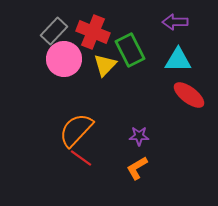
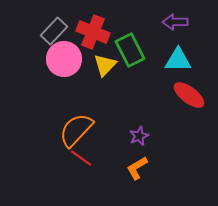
purple star: rotated 24 degrees counterclockwise
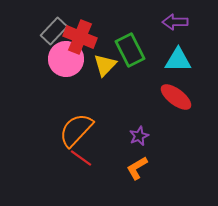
red cross: moved 13 px left, 5 px down
pink circle: moved 2 px right
red ellipse: moved 13 px left, 2 px down
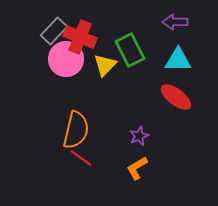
orange semicircle: rotated 150 degrees clockwise
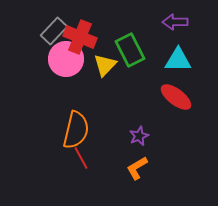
red line: rotated 25 degrees clockwise
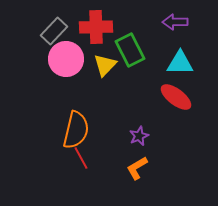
red cross: moved 16 px right, 10 px up; rotated 24 degrees counterclockwise
cyan triangle: moved 2 px right, 3 px down
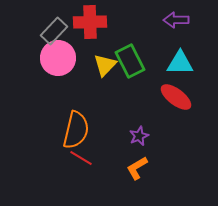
purple arrow: moved 1 px right, 2 px up
red cross: moved 6 px left, 5 px up
green rectangle: moved 11 px down
pink circle: moved 8 px left, 1 px up
red line: rotated 30 degrees counterclockwise
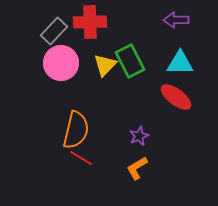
pink circle: moved 3 px right, 5 px down
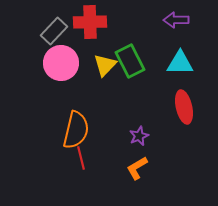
red ellipse: moved 8 px right, 10 px down; rotated 40 degrees clockwise
red line: rotated 45 degrees clockwise
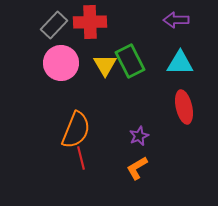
gray rectangle: moved 6 px up
yellow triangle: rotated 15 degrees counterclockwise
orange semicircle: rotated 9 degrees clockwise
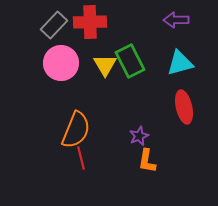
cyan triangle: rotated 16 degrees counterclockwise
orange L-shape: moved 10 px right, 7 px up; rotated 50 degrees counterclockwise
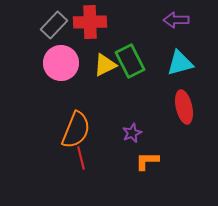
yellow triangle: rotated 35 degrees clockwise
purple star: moved 7 px left, 3 px up
orange L-shape: rotated 80 degrees clockwise
